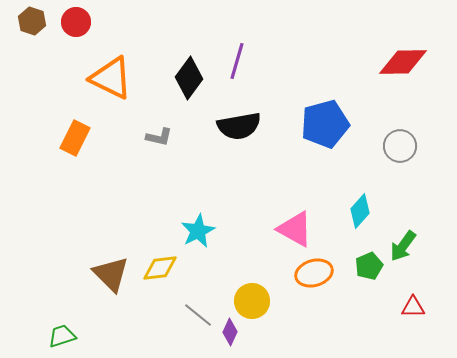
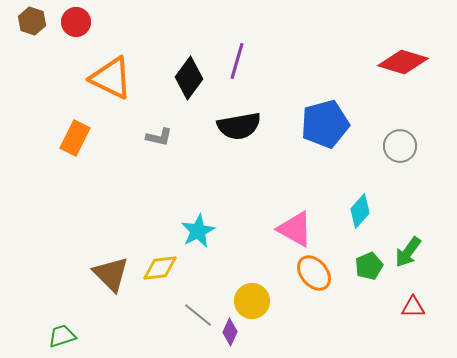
red diamond: rotated 18 degrees clockwise
green arrow: moved 5 px right, 6 px down
orange ellipse: rotated 66 degrees clockwise
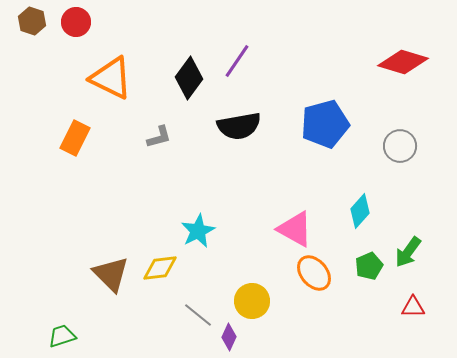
purple line: rotated 18 degrees clockwise
gray L-shape: rotated 28 degrees counterclockwise
purple diamond: moved 1 px left, 5 px down
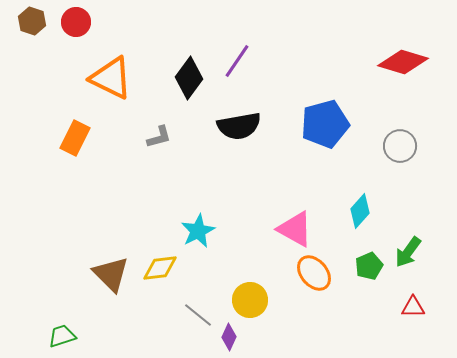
yellow circle: moved 2 px left, 1 px up
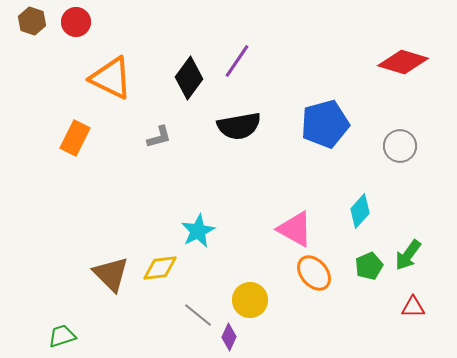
green arrow: moved 3 px down
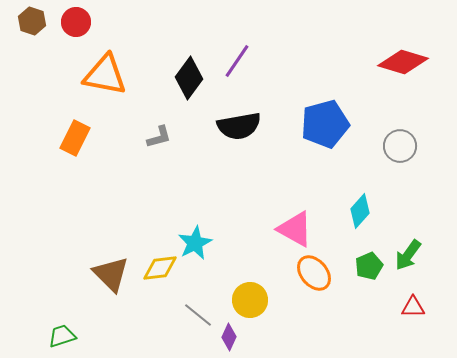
orange triangle: moved 6 px left, 3 px up; rotated 15 degrees counterclockwise
cyan star: moved 3 px left, 12 px down
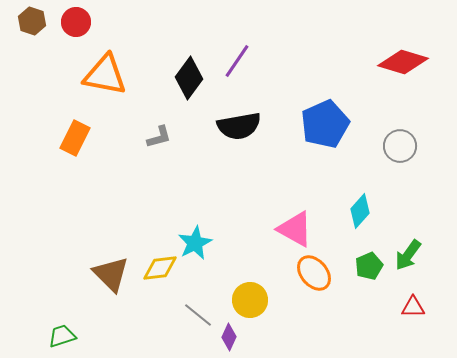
blue pentagon: rotated 9 degrees counterclockwise
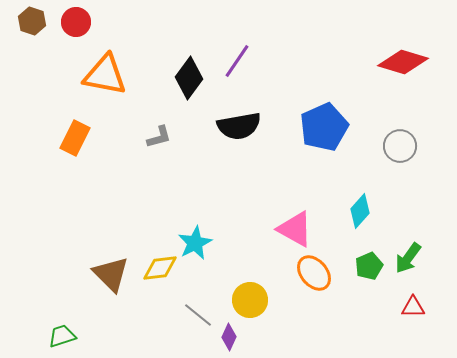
blue pentagon: moved 1 px left, 3 px down
green arrow: moved 3 px down
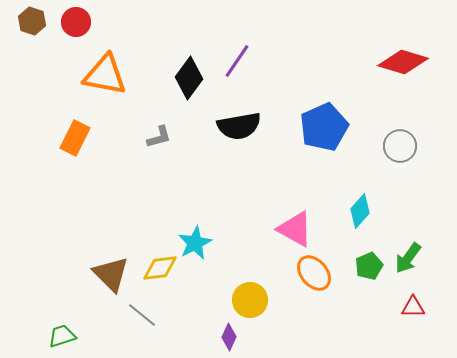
gray line: moved 56 px left
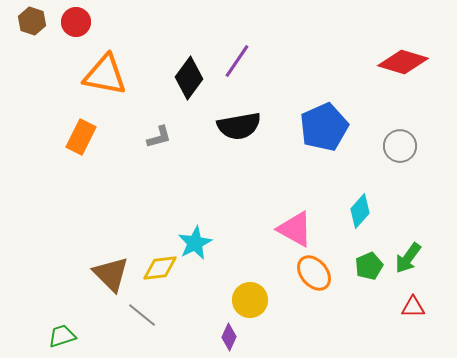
orange rectangle: moved 6 px right, 1 px up
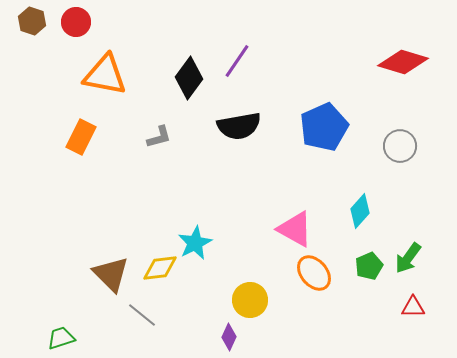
green trapezoid: moved 1 px left, 2 px down
